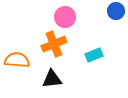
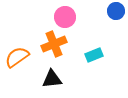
orange semicircle: moved 3 px up; rotated 40 degrees counterclockwise
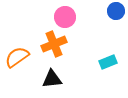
cyan rectangle: moved 14 px right, 7 px down
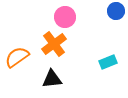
orange cross: rotated 15 degrees counterclockwise
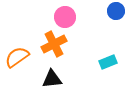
orange cross: rotated 10 degrees clockwise
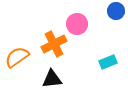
pink circle: moved 12 px right, 7 px down
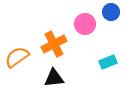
blue circle: moved 5 px left, 1 px down
pink circle: moved 8 px right
black triangle: moved 2 px right, 1 px up
